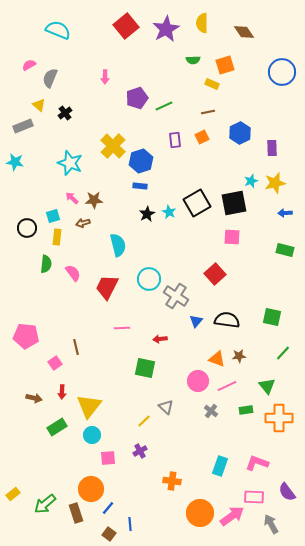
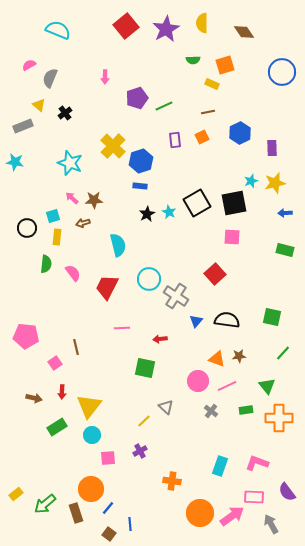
yellow rectangle at (13, 494): moved 3 px right
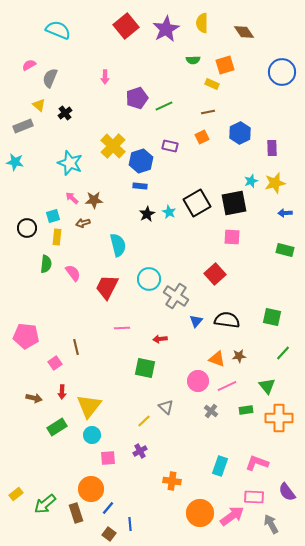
purple rectangle at (175, 140): moved 5 px left, 6 px down; rotated 70 degrees counterclockwise
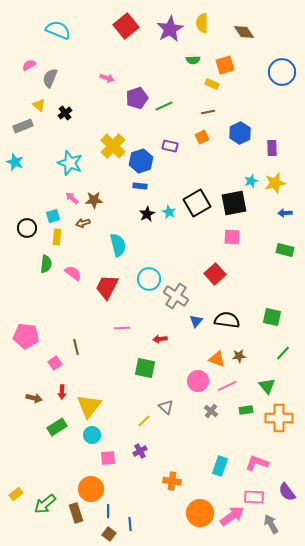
purple star at (166, 29): moved 4 px right
pink arrow at (105, 77): moved 2 px right, 1 px down; rotated 72 degrees counterclockwise
cyan star at (15, 162): rotated 12 degrees clockwise
pink semicircle at (73, 273): rotated 18 degrees counterclockwise
blue line at (108, 508): moved 3 px down; rotated 40 degrees counterclockwise
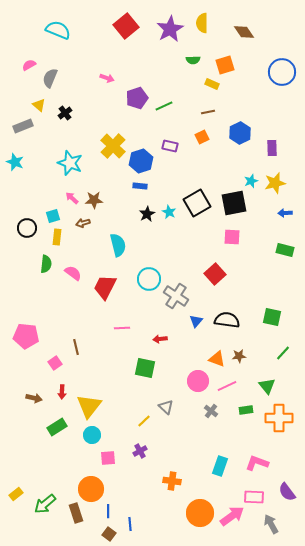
red trapezoid at (107, 287): moved 2 px left
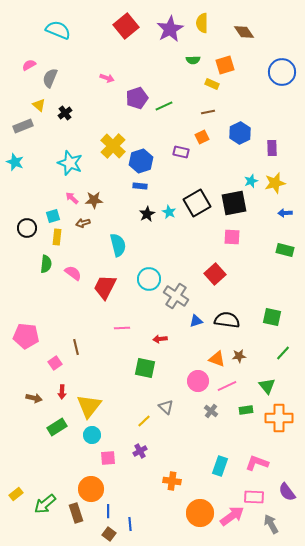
purple rectangle at (170, 146): moved 11 px right, 6 px down
blue triangle at (196, 321): rotated 32 degrees clockwise
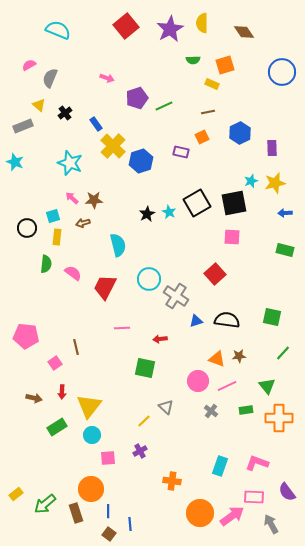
blue rectangle at (140, 186): moved 44 px left, 62 px up; rotated 48 degrees clockwise
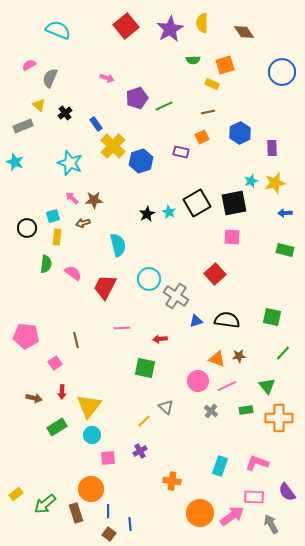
brown line at (76, 347): moved 7 px up
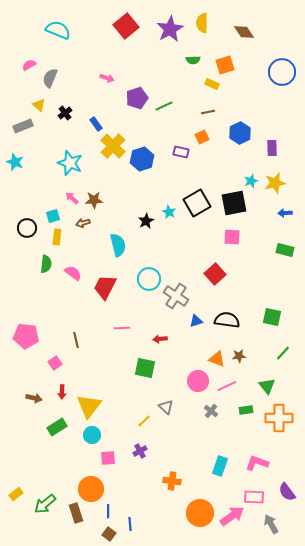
blue hexagon at (141, 161): moved 1 px right, 2 px up
black star at (147, 214): moved 1 px left, 7 px down
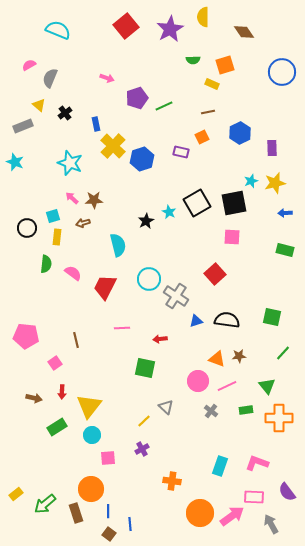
yellow semicircle at (202, 23): moved 1 px right, 6 px up
blue rectangle at (96, 124): rotated 24 degrees clockwise
purple cross at (140, 451): moved 2 px right, 2 px up
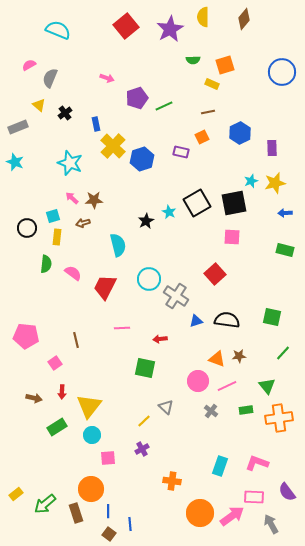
brown diamond at (244, 32): moved 13 px up; rotated 75 degrees clockwise
gray rectangle at (23, 126): moved 5 px left, 1 px down
orange cross at (279, 418): rotated 8 degrees counterclockwise
